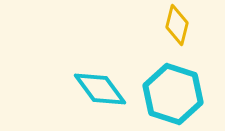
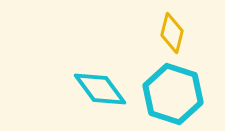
yellow diamond: moved 5 px left, 8 px down
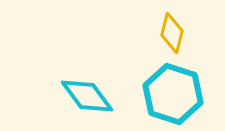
cyan diamond: moved 13 px left, 7 px down
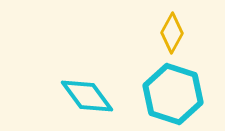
yellow diamond: rotated 15 degrees clockwise
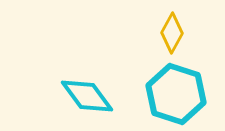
cyan hexagon: moved 3 px right
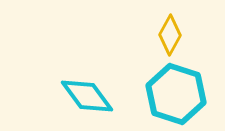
yellow diamond: moved 2 px left, 2 px down
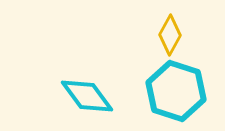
cyan hexagon: moved 3 px up
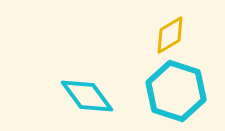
yellow diamond: rotated 30 degrees clockwise
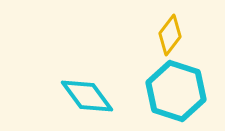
yellow diamond: rotated 21 degrees counterclockwise
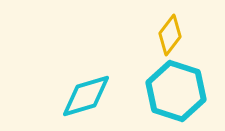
cyan diamond: moved 1 px left; rotated 70 degrees counterclockwise
